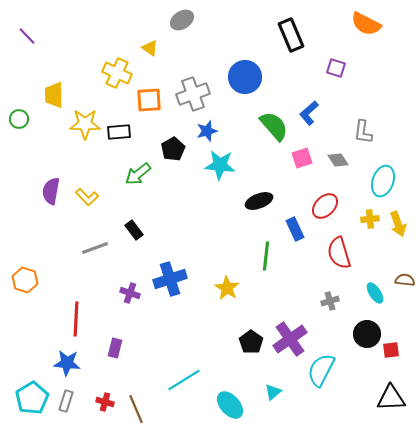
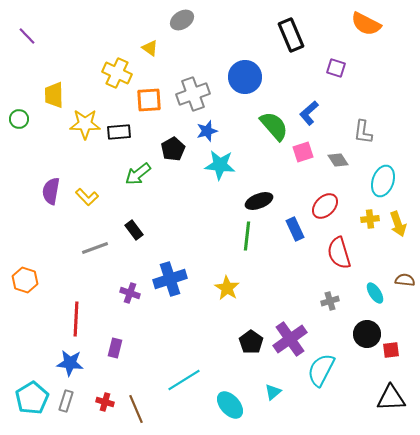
pink square at (302, 158): moved 1 px right, 6 px up
green line at (266, 256): moved 19 px left, 20 px up
blue star at (67, 363): moved 3 px right
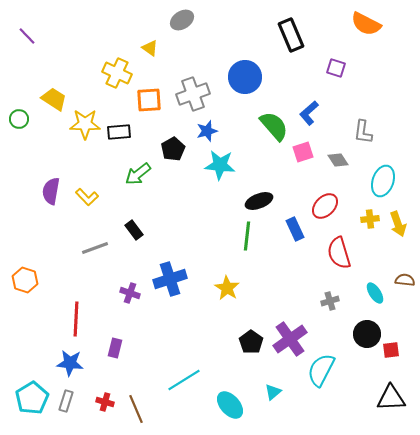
yellow trapezoid at (54, 95): moved 4 px down; rotated 124 degrees clockwise
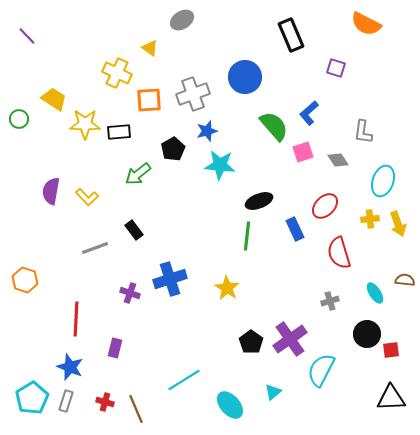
blue star at (70, 363): moved 4 px down; rotated 16 degrees clockwise
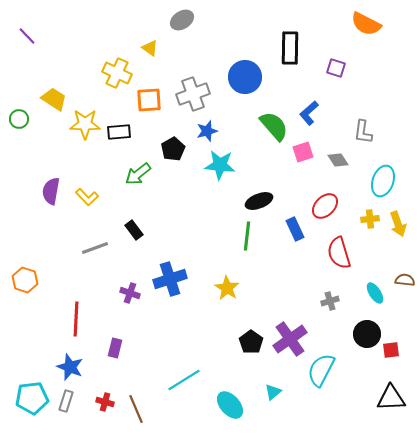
black rectangle at (291, 35): moved 1 px left, 13 px down; rotated 24 degrees clockwise
cyan pentagon at (32, 398): rotated 24 degrees clockwise
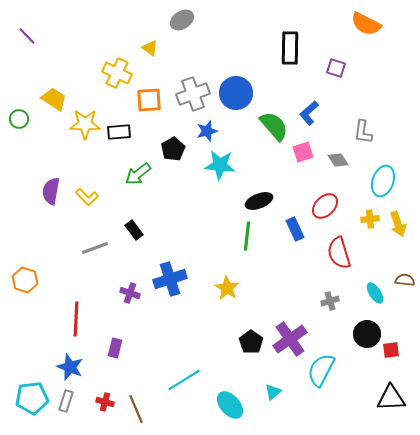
blue circle at (245, 77): moved 9 px left, 16 px down
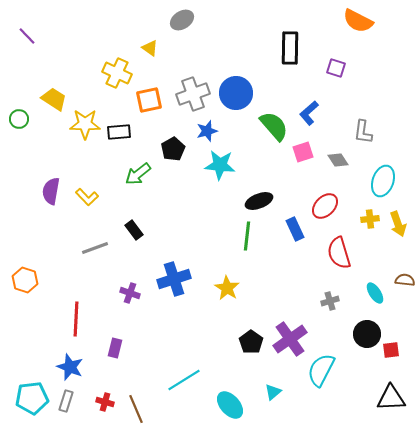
orange semicircle at (366, 24): moved 8 px left, 3 px up
orange square at (149, 100): rotated 8 degrees counterclockwise
blue cross at (170, 279): moved 4 px right
